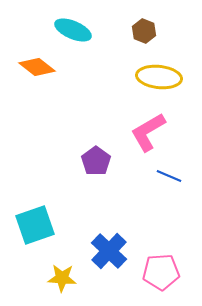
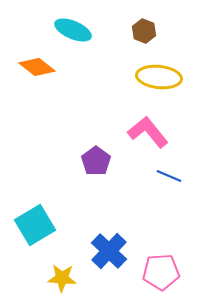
pink L-shape: rotated 81 degrees clockwise
cyan square: rotated 12 degrees counterclockwise
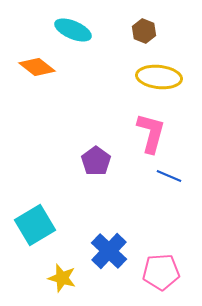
pink L-shape: moved 3 px right, 1 px down; rotated 54 degrees clockwise
yellow star: rotated 12 degrees clockwise
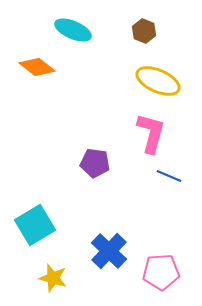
yellow ellipse: moved 1 px left, 4 px down; rotated 18 degrees clockwise
purple pentagon: moved 1 px left, 2 px down; rotated 28 degrees counterclockwise
yellow star: moved 9 px left
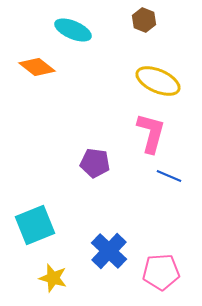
brown hexagon: moved 11 px up
cyan square: rotated 9 degrees clockwise
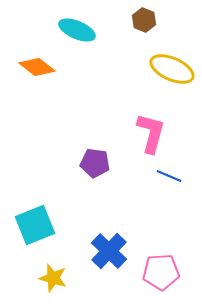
cyan ellipse: moved 4 px right
yellow ellipse: moved 14 px right, 12 px up
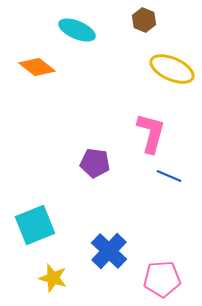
pink pentagon: moved 1 px right, 7 px down
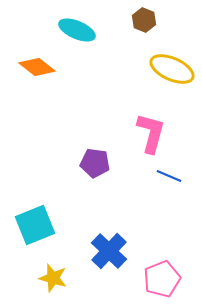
pink pentagon: rotated 18 degrees counterclockwise
